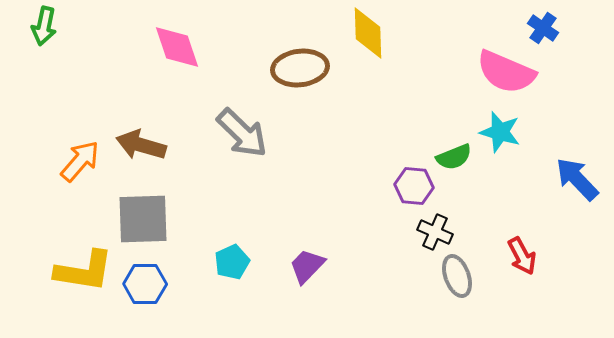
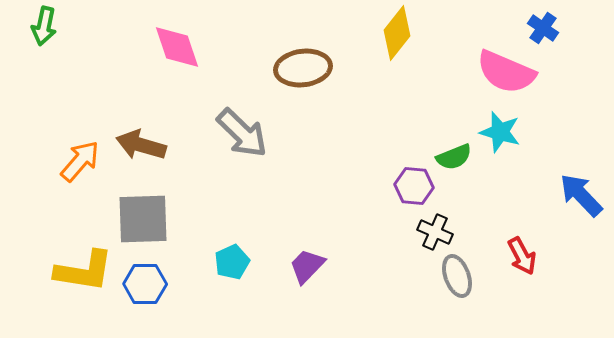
yellow diamond: moved 29 px right; rotated 40 degrees clockwise
brown ellipse: moved 3 px right
blue arrow: moved 4 px right, 16 px down
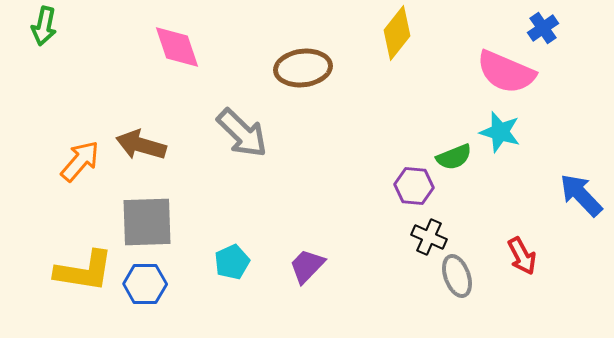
blue cross: rotated 20 degrees clockwise
gray square: moved 4 px right, 3 px down
black cross: moved 6 px left, 5 px down
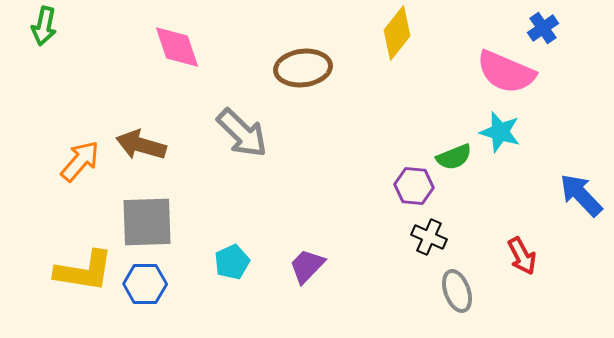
gray ellipse: moved 15 px down
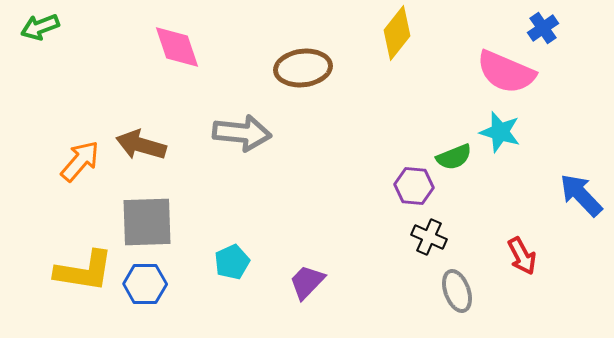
green arrow: moved 4 px left, 1 px down; rotated 57 degrees clockwise
gray arrow: rotated 38 degrees counterclockwise
purple trapezoid: moved 16 px down
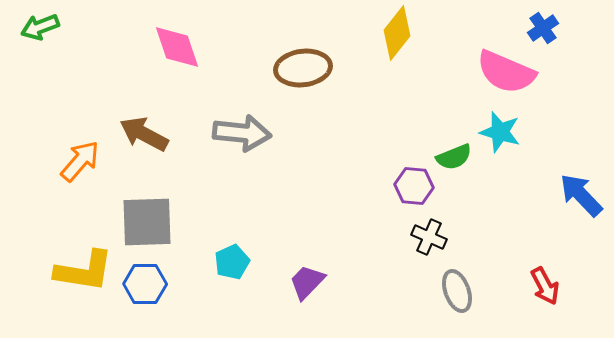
brown arrow: moved 3 px right, 11 px up; rotated 12 degrees clockwise
red arrow: moved 23 px right, 30 px down
